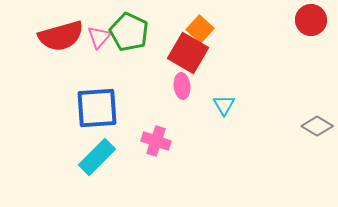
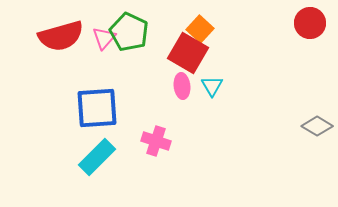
red circle: moved 1 px left, 3 px down
pink triangle: moved 5 px right, 1 px down
cyan triangle: moved 12 px left, 19 px up
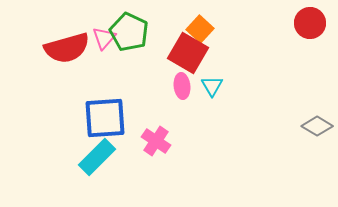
red semicircle: moved 6 px right, 12 px down
blue square: moved 8 px right, 10 px down
pink cross: rotated 16 degrees clockwise
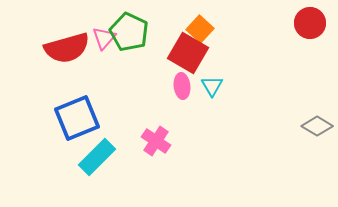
blue square: moved 28 px left; rotated 18 degrees counterclockwise
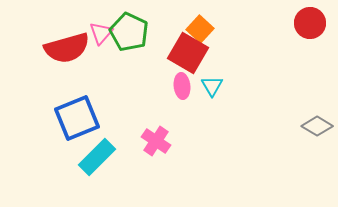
pink triangle: moved 3 px left, 5 px up
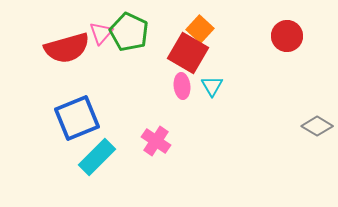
red circle: moved 23 px left, 13 px down
